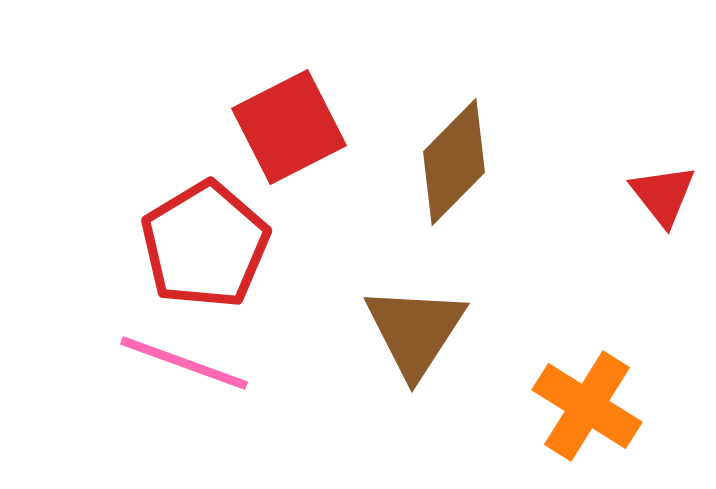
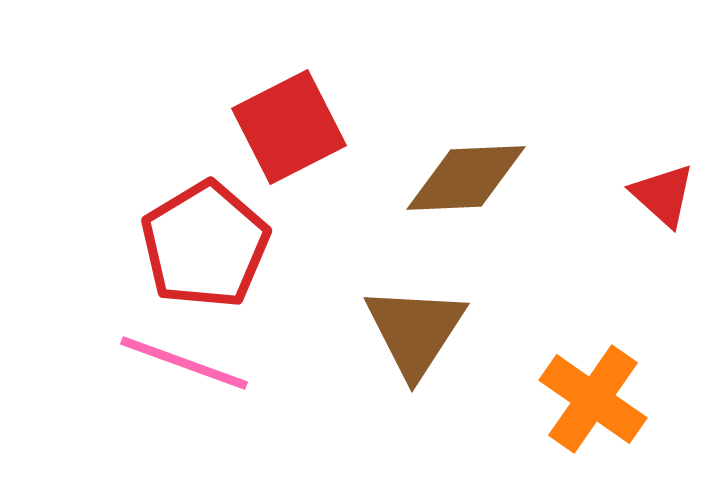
brown diamond: moved 12 px right, 16 px down; rotated 43 degrees clockwise
red triangle: rotated 10 degrees counterclockwise
orange cross: moved 6 px right, 7 px up; rotated 3 degrees clockwise
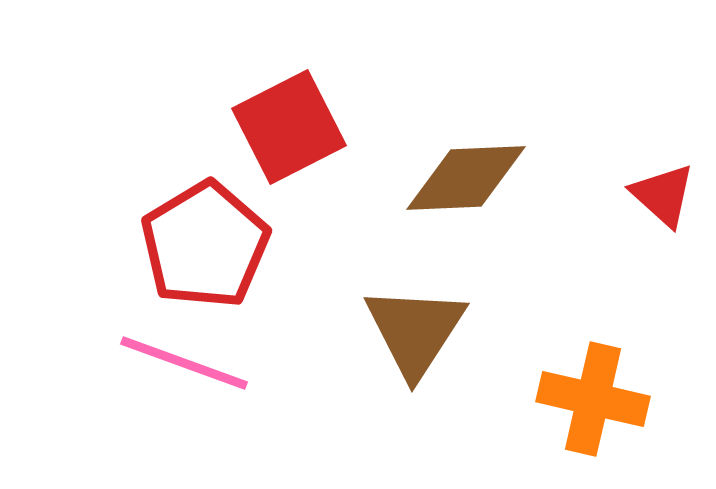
orange cross: rotated 22 degrees counterclockwise
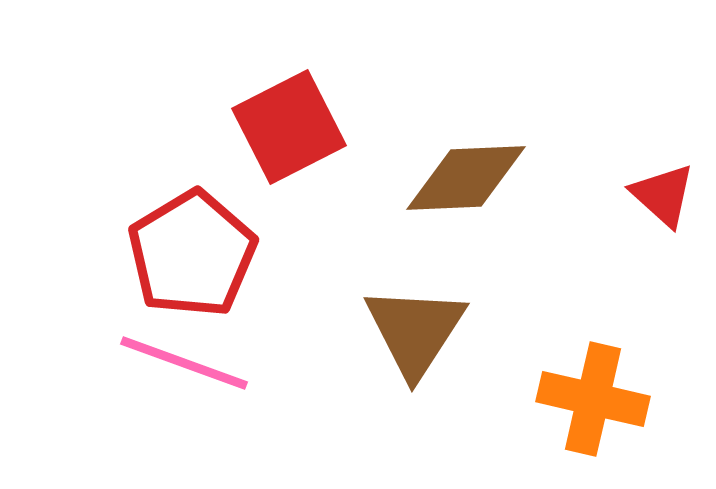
red pentagon: moved 13 px left, 9 px down
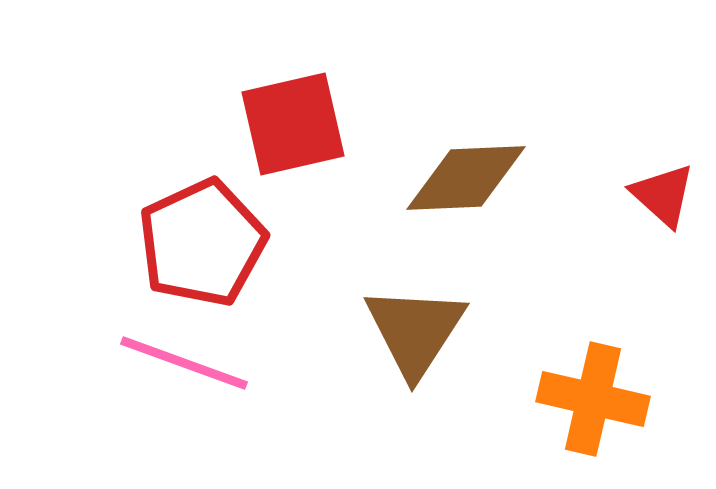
red square: moved 4 px right, 3 px up; rotated 14 degrees clockwise
red pentagon: moved 10 px right, 11 px up; rotated 6 degrees clockwise
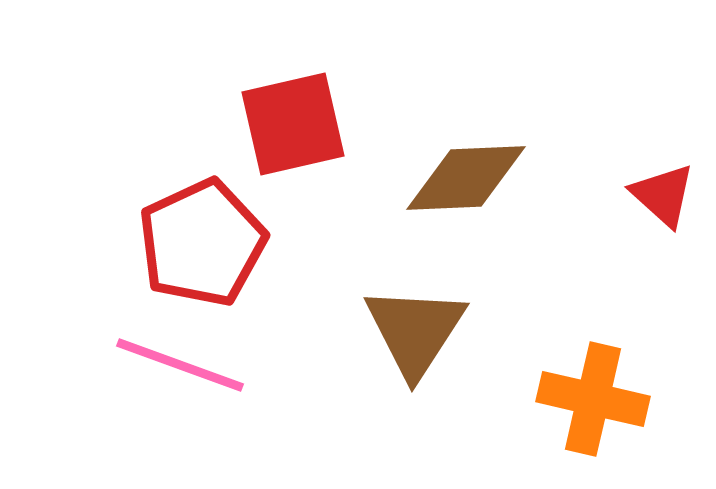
pink line: moved 4 px left, 2 px down
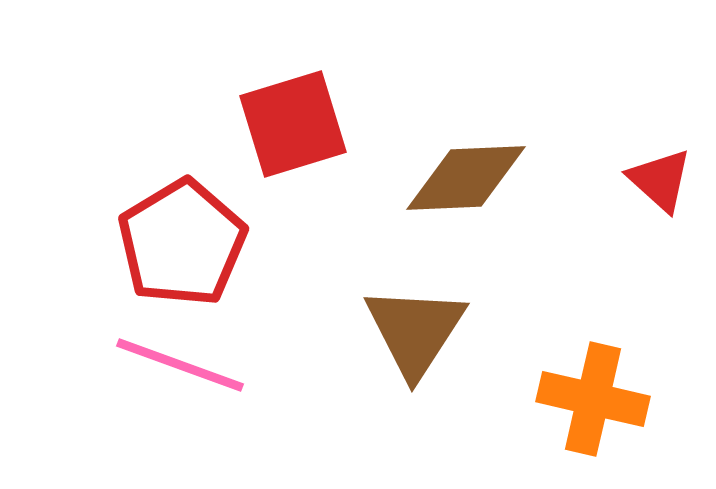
red square: rotated 4 degrees counterclockwise
red triangle: moved 3 px left, 15 px up
red pentagon: moved 20 px left; rotated 6 degrees counterclockwise
